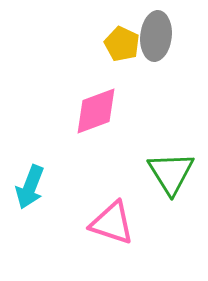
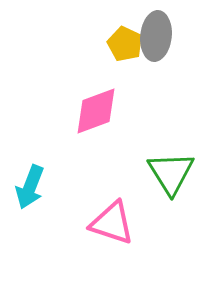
yellow pentagon: moved 3 px right
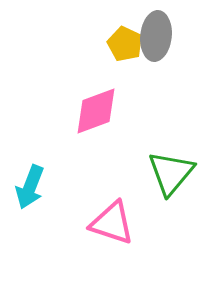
green triangle: rotated 12 degrees clockwise
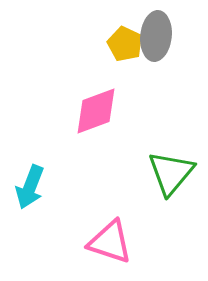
pink triangle: moved 2 px left, 19 px down
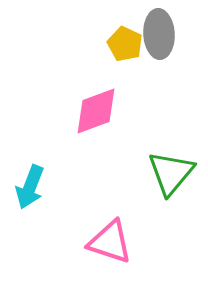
gray ellipse: moved 3 px right, 2 px up; rotated 9 degrees counterclockwise
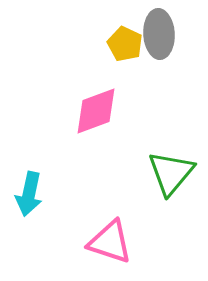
cyan arrow: moved 1 px left, 7 px down; rotated 9 degrees counterclockwise
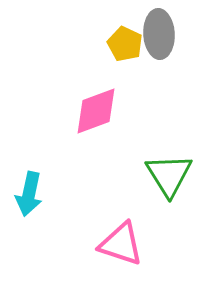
green triangle: moved 2 px left, 2 px down; rotated 12 degrees counterclockwise
pink triangle: moved 11 px right, 2 px down
